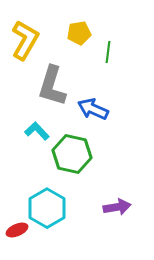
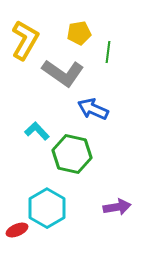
gray L-shape: moved 11 px right, 13 px up; rotated 72 degrees counterclockwise
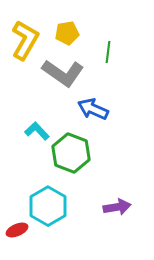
yellow pentagon: moved 12 px left
green hexagon: moved 1 px left, 1 px up; rotated 9 degrees clockwise
cyan hexagon: moved 1 px right, 2 px up
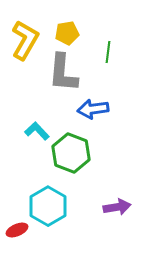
gray L-shape: rotated 60 degrees clockwise
blue arrow: rotated 32 degrees counterclockwise
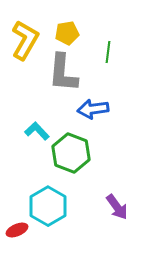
purple arrow: rotated 64 degrees clockwise
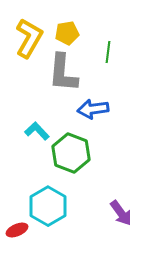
yellow L-shape: moved 4 px right, 2 px up
purple arrow: moved 4 px right, 6 px down
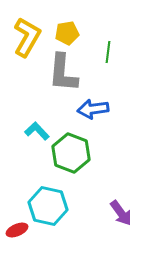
yellow L-shape: moved 2 px left, 1 px up
cyan hexagon: rotated 18 degrees counterclockwise
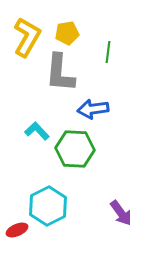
gray L-shape: moved 3 px left
green hexagon: moved 4 px right, 4 px up; rotated 18 degrees counterclockwise
cyan hexagon: rotated 21 degrees clockwise
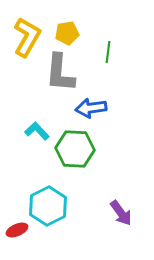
blue arrow: moved 2 px left, 1 px up
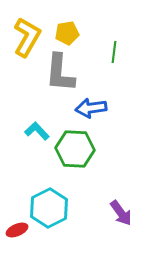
green line: moved 6 px right
cyan hexagon: moved 1 px right, 2 px down
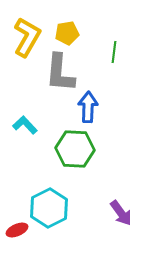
blue arrow: moved 3 px left, 1 px up; rotated 100 degrees clockwise
cyan L-shape: moved 12 px left, 6 px up
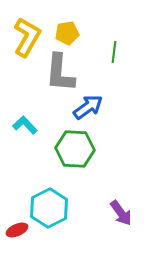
blue arrow: rotated 52 degrees clockwise
